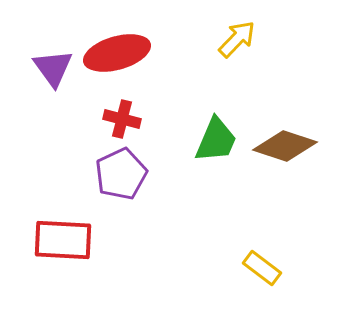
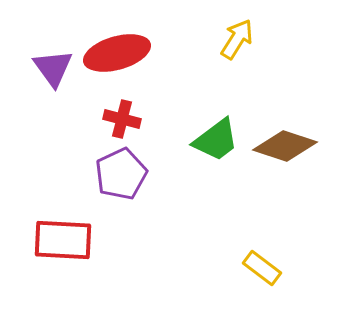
yellow arrow: rotated 12 degrees counterclockwise
green trapezoid: rotated 30 degrees clockwise
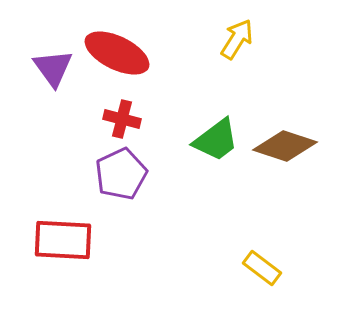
red ellipse: rotated 42 degrees clockwise
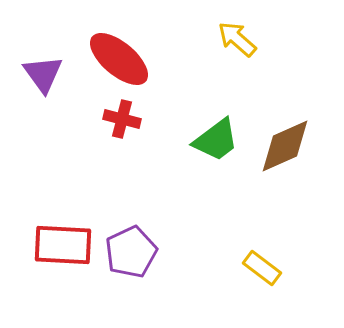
yellow arrow: rotated 81 degrees counterclockwise
red ellipse: moved 2 px right, 6 px down; rotated 14 degrees clockwise
purple triangle: moved 10 px left, 6 px down
brown diamond: rotated 42 degrees counterclockwise
purple pentagon: moved 10 px right, 78 px down
red rectangle: moved 5 px down
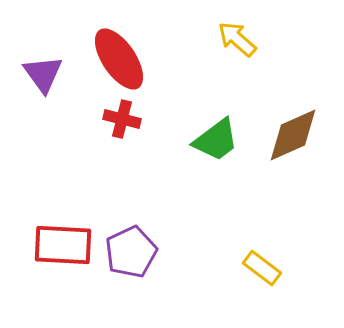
red ellipse: rotated 16 degrees clockwise
brown diamond: moved 8 px right, 11 px up
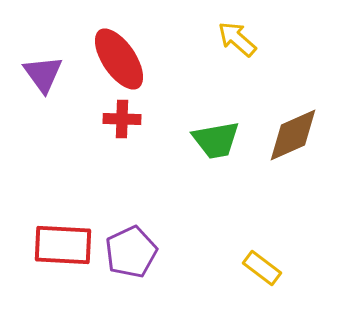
red cross: rotated 12 degrees counterclockwise
green trapezoid: rotated 27 degrees clockwise
